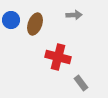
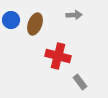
red cross: moved 1 px up
gray rectangle: moved 1 px left, 1 px up
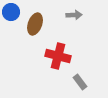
blue circle: moved 8 px up
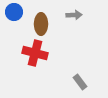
blue circle: moved 3 px right
brown ellipse: moved 6 px right; rotated 20 degrees counterclockwise
red cross: moved 23 px left, 3 px up
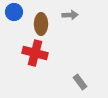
gray arrow: moved 4 px left
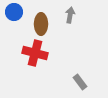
gray arrow: rotated 77 degrees counterclockwise
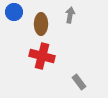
red cross: moved 7 px right, 3 px down
gray rectangle: moved 1 px left
